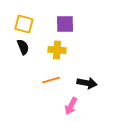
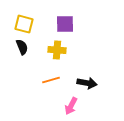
black semicircle: moved 1 px left
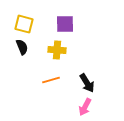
black arrow: rotated 48 degrees clockwise
pink arrow: moved 14 px right, 1 px down
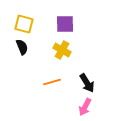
yellow cross: moved 5 px right; rotated 24 degrees clockwise
orange line: moved 1 px right, 2 px down
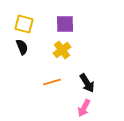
yellow cross: rotated 24 degrees clockwise
pink arrow: moved 1 px left, 1 px down
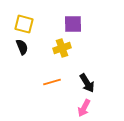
purple square: moved 8 px right
yellow cross: moved 2 px up; rotated 18 degrees clockwise
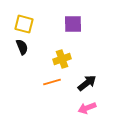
yellow cross: moved 11 px down
black arrow: rotated 96 degrees counterclockwise
pink arrow: moved 3 px right; rotated 42 degrees clockwise
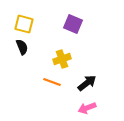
purple square: rotated 24 degrees clockwise
orange line: rotated 36 degrees clockwise
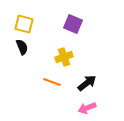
yellow cross: moved 2 px right, 2 px up
